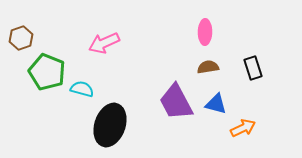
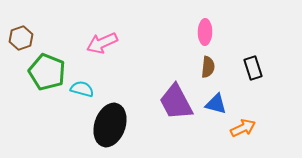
pink arrow: moved 2 px left
brown semicircle: rotated 105 degrees clockwise
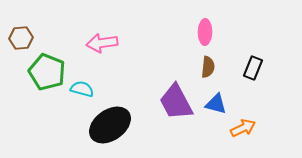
brown hexagon: rotated 15 degrees clockwise
pink arrow: rotated 16 degrees clockwise
black rectangle: rotated 40 degrees clockwise
black ellipse: rotated 36 degrees clockwise
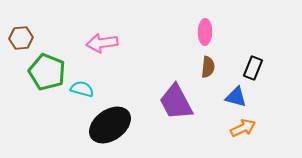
blue triangle: moved 20 px right, 7 px up
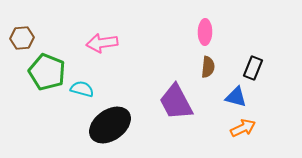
brown hexagon: moved 1 px right
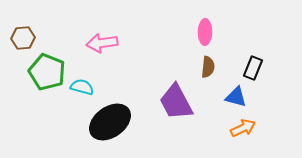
brown hexagon: moved 1 px right
cyan semicircle: moved 2 px up
black ellipse: moved 3 px up
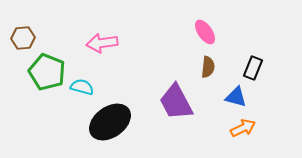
pink ellipse: rotated 35 degrees counterclockwise
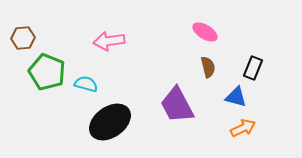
pink ellipse: rotated 25 degrees counterclockwise
pink arrow: moved 7 px right, 2 px up
brown semicircle: rotated 20 degrees counterclockwise
cyan semicircle: moved 4 px right, 3 px up
purple trapezoid: moved 1 px right, 3 px down
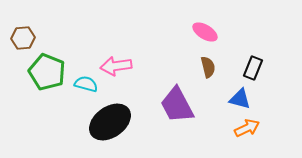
pink arrow: moved 7 px right, 25 px down
blue triangle: moved 4 px right, 2 px down
orange arrow: moved 4 px right
